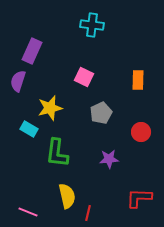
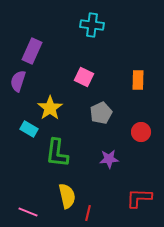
yellow star: rotated 20 degrees counterclockwise
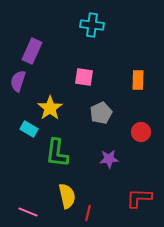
pink square: rotated 18 degrees counterclockwise
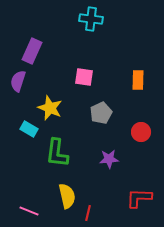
cyan cross: moved 1 px left, 6 px up
yellow star: rotated 15 degrees counterclockwise
pink line: moved 1 px right, 1 px up
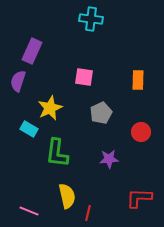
yellow star: rotated 25 degrees clockwise
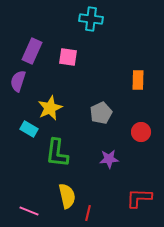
pink square: moved 16 px left, 20 px up
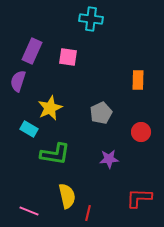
green L-shape: moved 2 px left, 1 px down; rotated 88 degrees counterclockwise
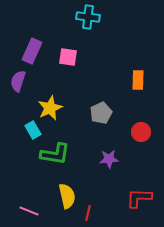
cyan cross: moved 3 px left, 2 px up
cyan rectangle: moved 4 px right, 1 px down; rotated 30 degrees clockwise
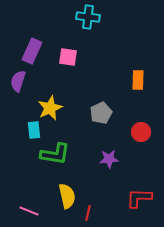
cyan rectangle: moved 1 px right; rotated 24 degrees clockwise
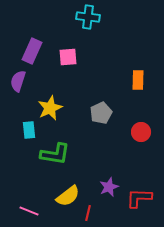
pink square: rotated 12 degrees counterclockwise
cyan rectangle: moved 5 px left
purple star: moved 28 px down; rotated 18 degrees counterclockwise
yellow semicircle: moved 1 px right; rotated 65 degrees clockwise
